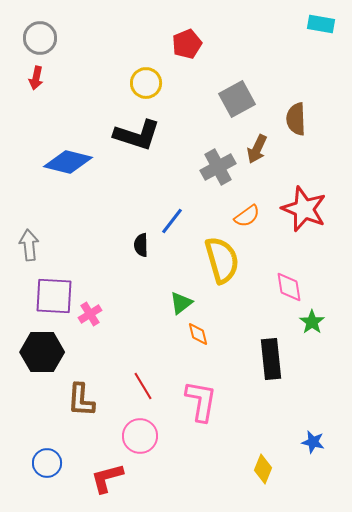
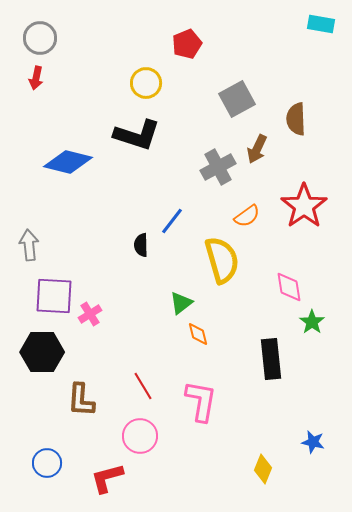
red star: moved 3 px up; rotated 15 degrees clockwise
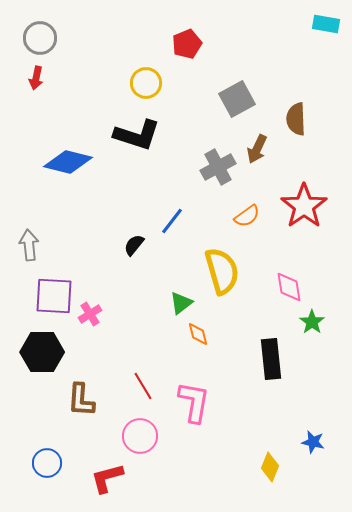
cyan rectangle: moved 5 px right
black semicircle: moved 7 px left; rotated 40 degrees clockwise
yellow semicircle: moved 11 px down
pink L-shape: moved 7 px left, 1 px down
yellow diamond: moved 7 px right, 2 px up
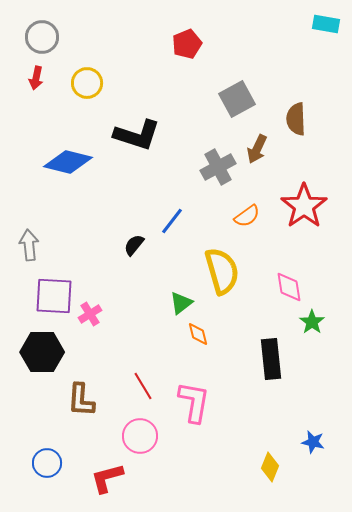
gray circle: moved 2 px right, 1 px up
yellow circle: moved 59 px left
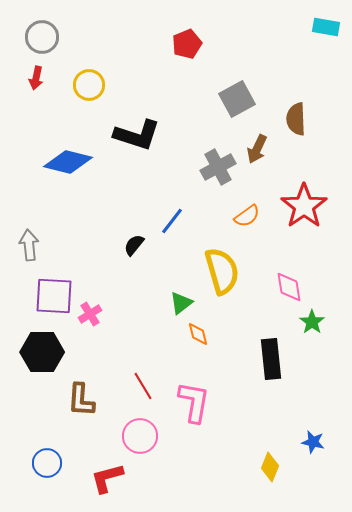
cyan rectangle: moved 3 px down
yellow circle: moved 2 px right, 2 px down
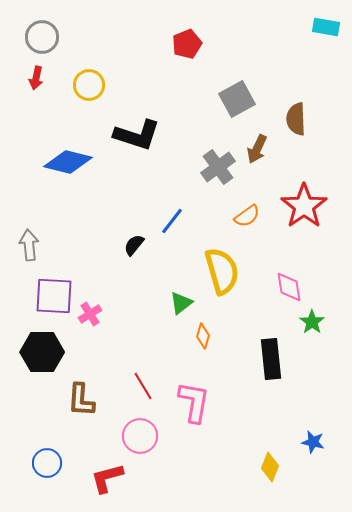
gray cross: rotated 8 degrees counterclockwise
orange diamond: moved 5 px right, 2 px down; rotated 30 degrees clockwise
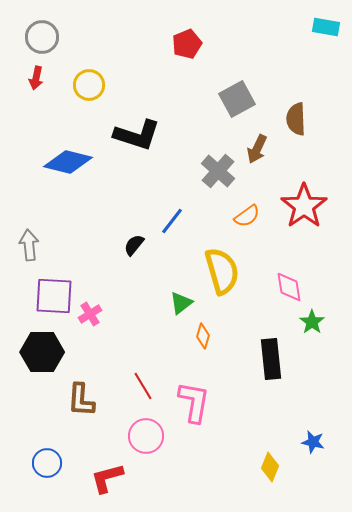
gray cross: moved 4 px down; rotated 12 degrees counterclockwise
pink circle: moved 6 px right
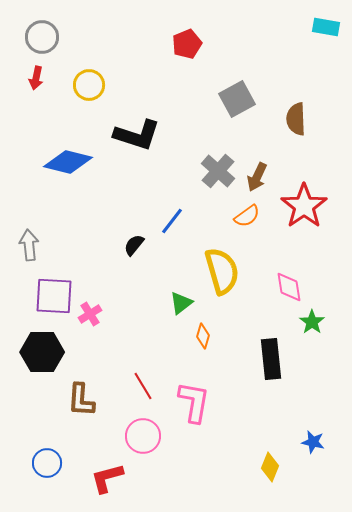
brown arrow: moved 28 px down
pink circle: moved 3 px left
